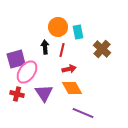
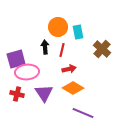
pink ellipse: rotated 50 degrees clockwise
orange diamond: moved 1 px right; rotated 30 degrees counterclockwise
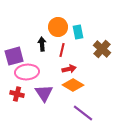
black arrow: moved 3 px left, 3 px up
purple square: moved 2 px left, 3 px up
orange diamond: moved 3 px up
purple line: rotated 15 degrees clockwise
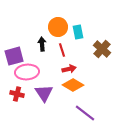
red line: rotated 32 degrees counterclockwise
purple line: moved 2 px right
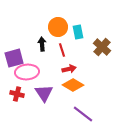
brown cross: moved 2 px up
purple square: moved 2 px down
purple line: moved 2 px left, 1 px down
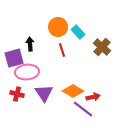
cyan rectangle: rotated 32 degrees counterclockwise
black arrow: moved 12 px left
red arrow: moved 24 px right, 28 px down
orange diamond: moved 6 px down
purple line: moved 5 px up
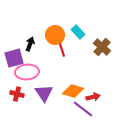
orange circle: moved 3 px left, 8 px down
black arrow: rotated 24 degrees clockwise
orange diamond: rotated 15 degrees counterclockwise
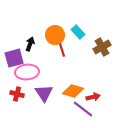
brown cross: rotated 18 degrees clockwise
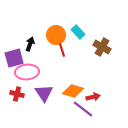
orange circle: moved 1 px right
brown cross: rotated 30 degrees counterclockwise
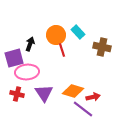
brown cross: rotated 18 degrees counterclockwise
